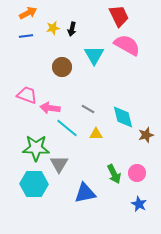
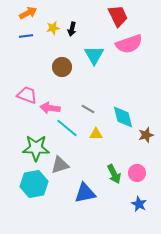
red trapezoid: moved 1 px left
pink semicircle: moved 2 px right, 1 px up; rotated 132 degrees clockwise
gray triangle: moved 1 px right, 1 px down; rotated 42 degrees clockwise
cyan hexagon: rotated 12 degrees counterclockwise
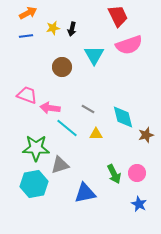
pink semicircle: moved 1 px down
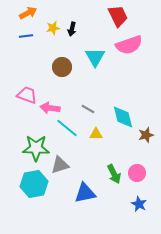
cyan triangle: moved 1 px right, 2 px down
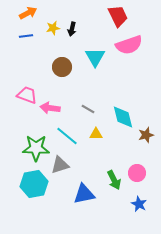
cyan line: moved 8 px down
green arrow: moved 6 px down
blue triangle: moved 1 px left, 1 px down
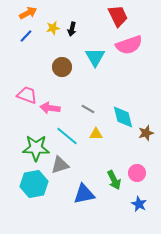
blue line: rotated 40 degrees counterclockwise
brown star: moved 2 px up
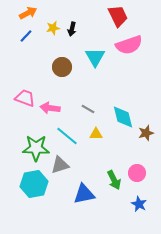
pink trapezoid: moved 2 px left, 3 px down
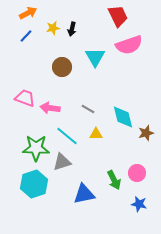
gray triangle: moved 2 px right, 3 px up
cyan hexagon: rotated 8 degrees counterclockwise
blue star: rotated 14 degrees counterclockwise
